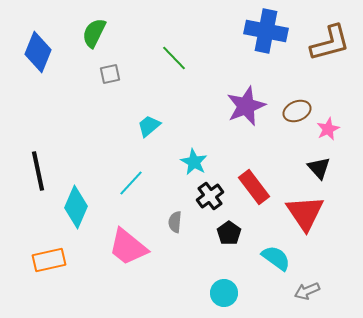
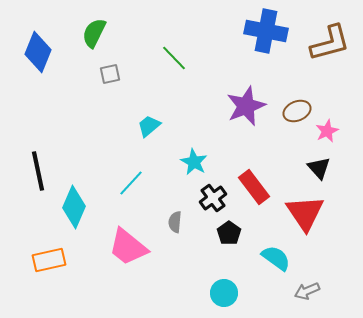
pink star: moved 1 px left, 2 px down
black cross: moved 3 px right, 2 px down
cyan diamond: moved 2 px left
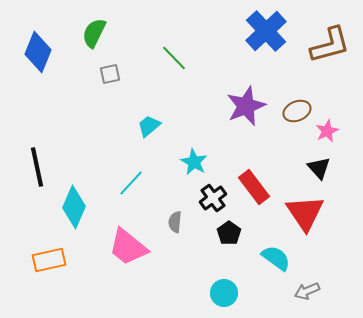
blue cross: rotated 36 degrees clockwise
brown L-shape: moved 2 px down
black line: moved 1 px left, 4 px up
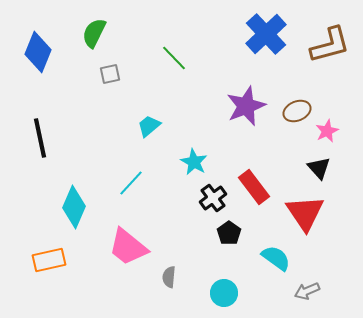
blue cross: moved 3 px down
black line: moved 3 px right, 29 px up
gray semicircle: moved 6 px left, 55 px down
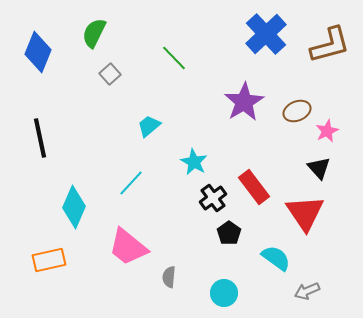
gray square: rotated 30 degrees counterclockwise
purple star: moved 2 px left, 4 px up; rotated 9 degrees counterclockwise
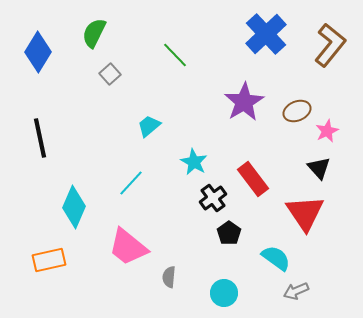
brown L-shape: rotated 36 degrees counterclockwise
blue diamond: rotated 9 degrees clockwise
green line: moved 1 px right, 3 px up
red rectangle: moved 1 px left, 8 px up
gray arrow: moved 11 px left
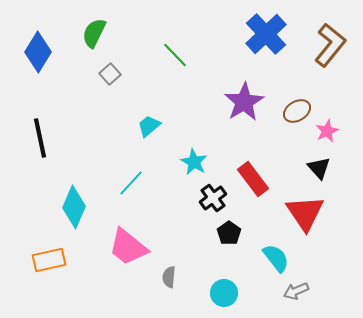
brown ellipse: rotated 8 degrees counterclockwise
cyan semicircle: rotated 16 degrees clockwise
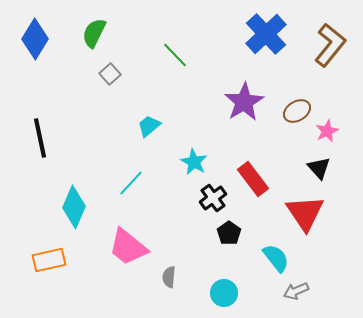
blue diamond: moved 3 px left, 13 px up
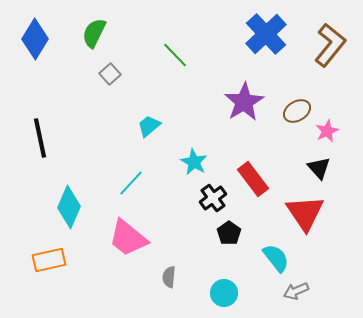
cyan diamond: moved 5 px left
pink trapezoid: moved 9 px up
